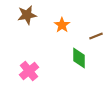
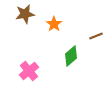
brown star: moved 2 px left, 1 px up
orange star: moved 8 px left, 1 px up
green diamond: moved 8 px left, 2 px up; rotated 50 degrees clockwise
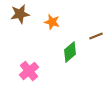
brown star: moved 5 px left
orange star: moved 2 px left, 2 px up; rotated 21 degrees counterclockwise
green diamond: moved 1 px left, 4 px up
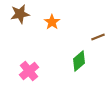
orange star: rotated 21 degrees clockwise
brown line: moved 2 px right, 1 px down
green diamond: moved 9 px right, 9 px down
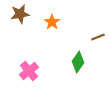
green diamond: moved 1 px left, 1 px down; rotated 15 degrees counterclockwise
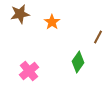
brown line: rotated 40 degrees counterclockwise
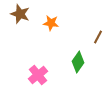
brown star: rotated 30 degrees clockwise
orange star: moved 1 px left, 1 px down; rotated 28 degrees counterclockwise
pink cross: moved 9 px right, 4 px down
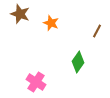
orange star: rotated 14 degrees clockwise
brown line: moved 1 px left, 6 px up
pink cross: moved 2 px left, 7 px down; rotated 18 degrees counterclockwise
